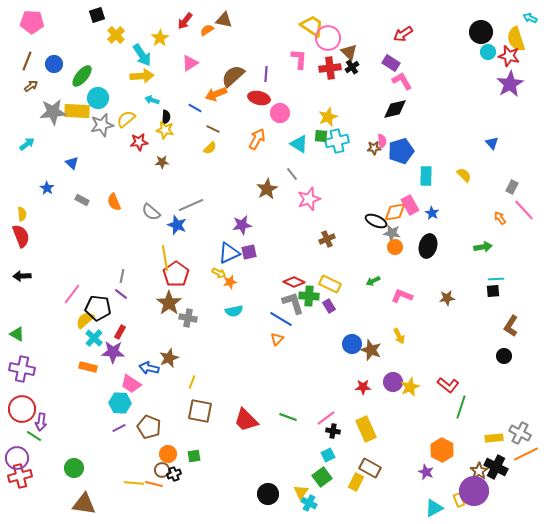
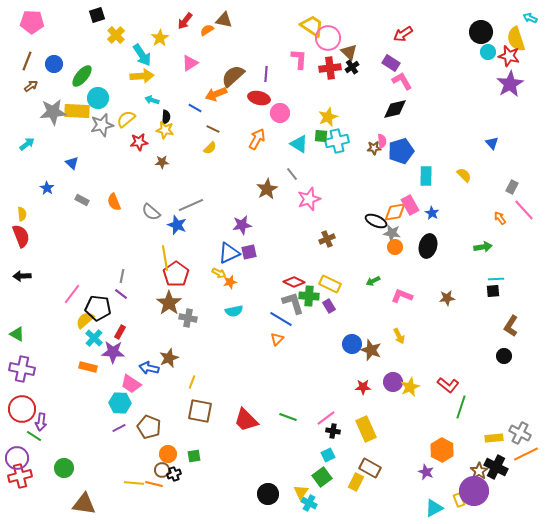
green circle at (74, 468): moved 10 px left
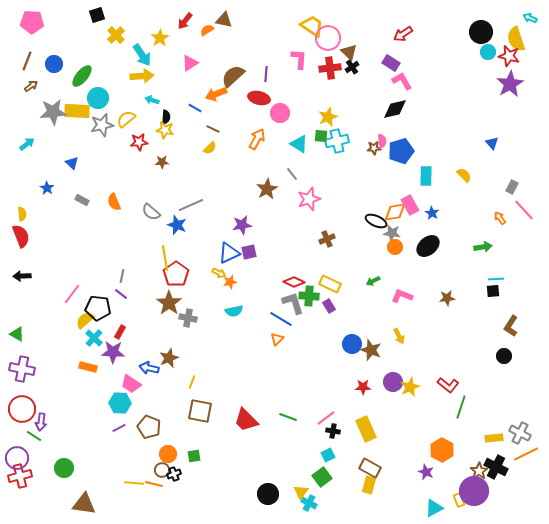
black ellipse at (428, 246): rotated 35 degrees clockwise
yellow rectangle at (356, 482): moved 13 px right, 3 px down; rotated 12 degrees counterclockwise
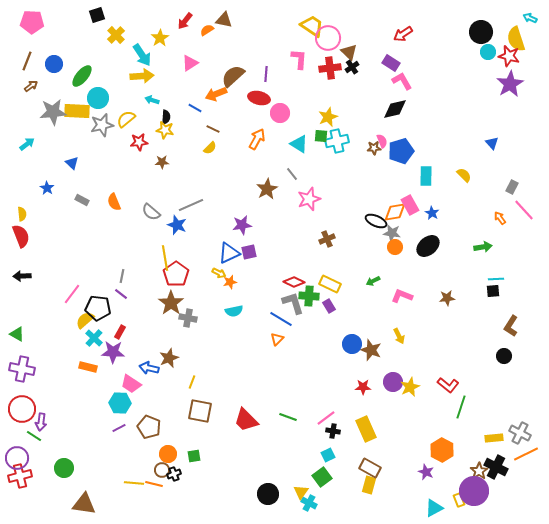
pink semicircle at (382, 141): rotated 16 degrees counterclockwise
brown star at (169, 303): moved 2 px right
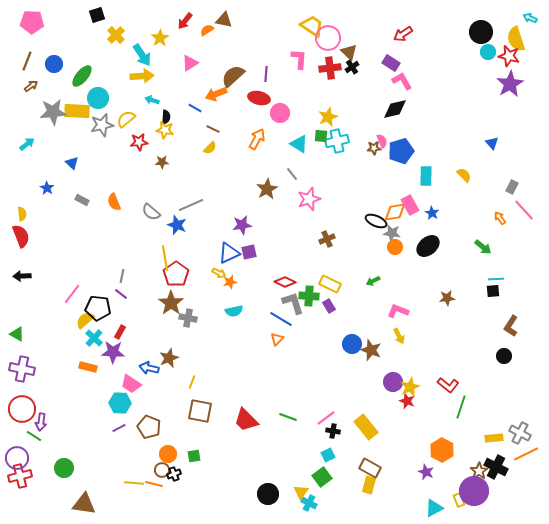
green arrow at (483, 247): rotated 48 degrees clockwise
red diamond at (294, 282): moved 9 px left
pink L-shape at (402, 296): moved 4 px left, 15 px down
red star at (363, 387): moved 44 px right, 14 px down; rotated 21 degrees clockwise
yellow rectangle at (366, 429): moved 2 px up; rotated 15 degrees counterclockwise
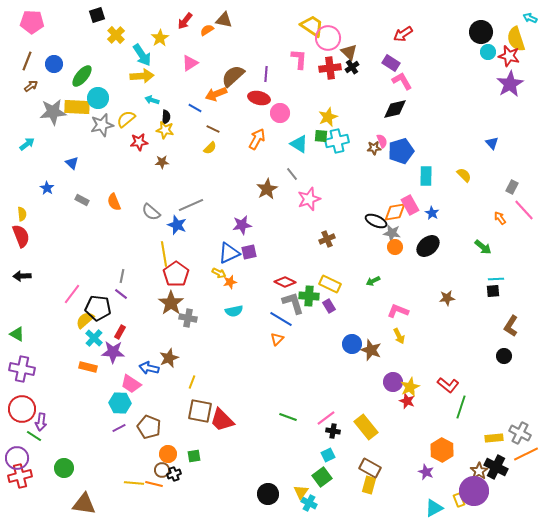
yellow rectangle at (77, 111): moved 4 px up
yellow line at (165, 258): moved 1 px left, 4 px up
red trapezoid at (246, 420): moved 24 px left
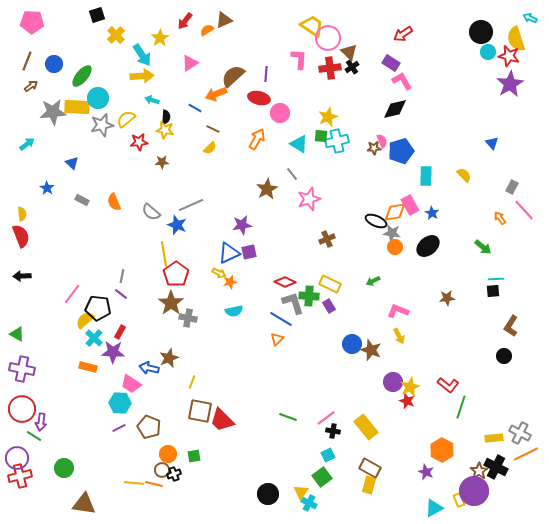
brown triangle at (224, 20): rotated 36 degrees counterclockwise
